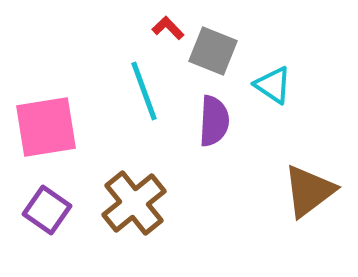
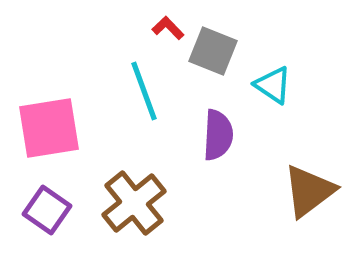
purple semicircle: moved 4 px right, 14 px down
pink square: moved 3 px right, 1 px down
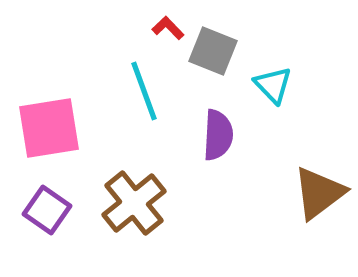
cyan triangle: rotated 12 degrees clockwise
brown triangle: moved 10 px right, 2 px down
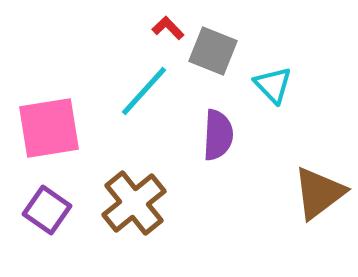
cyan line: rotated 62 degrees clockwise
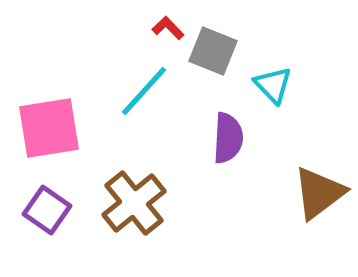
purple semicircle: moved 10 px right, 3 px down
